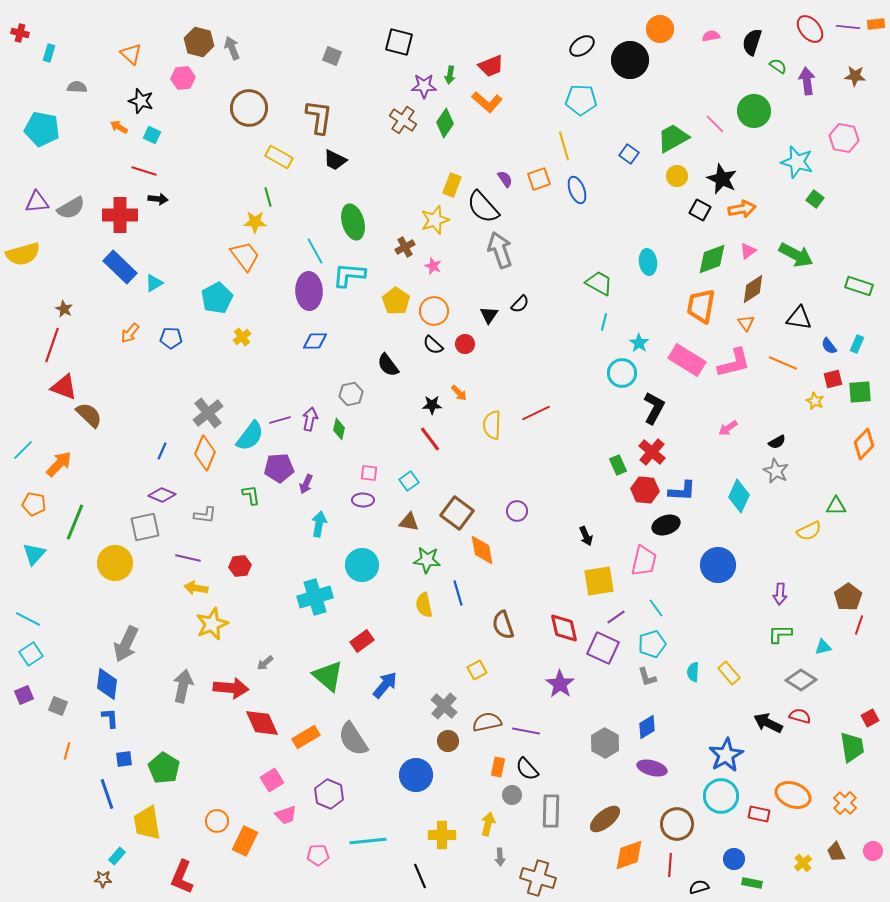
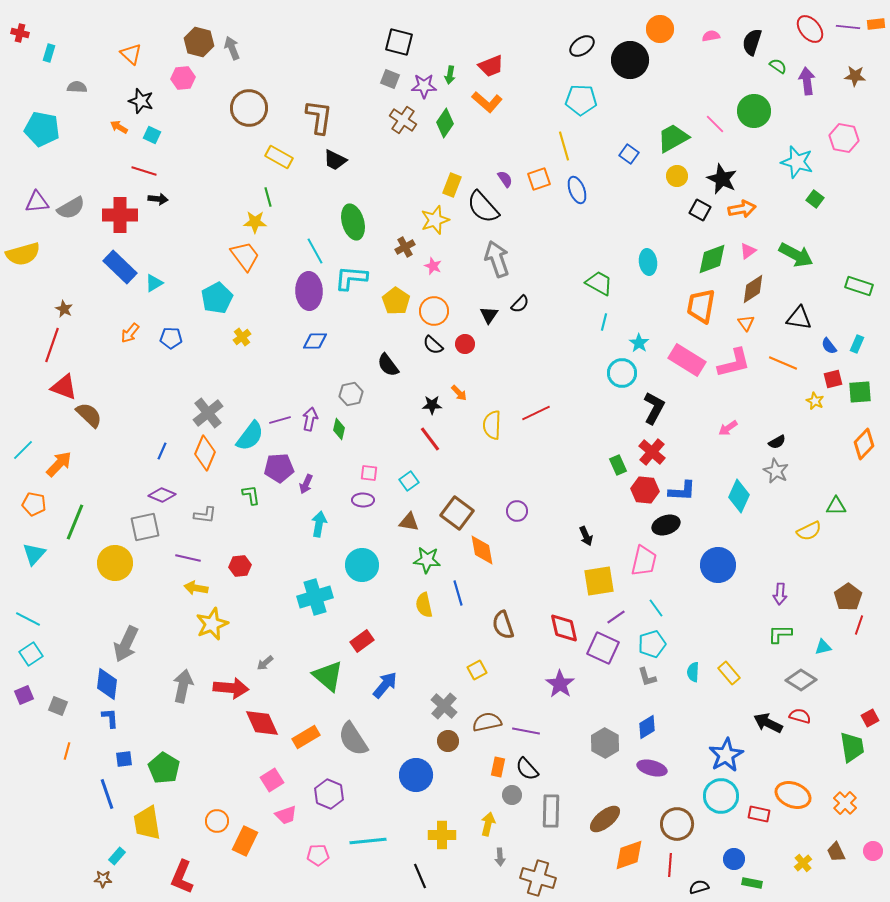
gray square at (332, 56): moved 58 px right, 23 px down
gray arrow at (500, 250): moved 3 px left, 9 px down
cyan L-shape at (349, 275): moved 2 px right, 3 px down
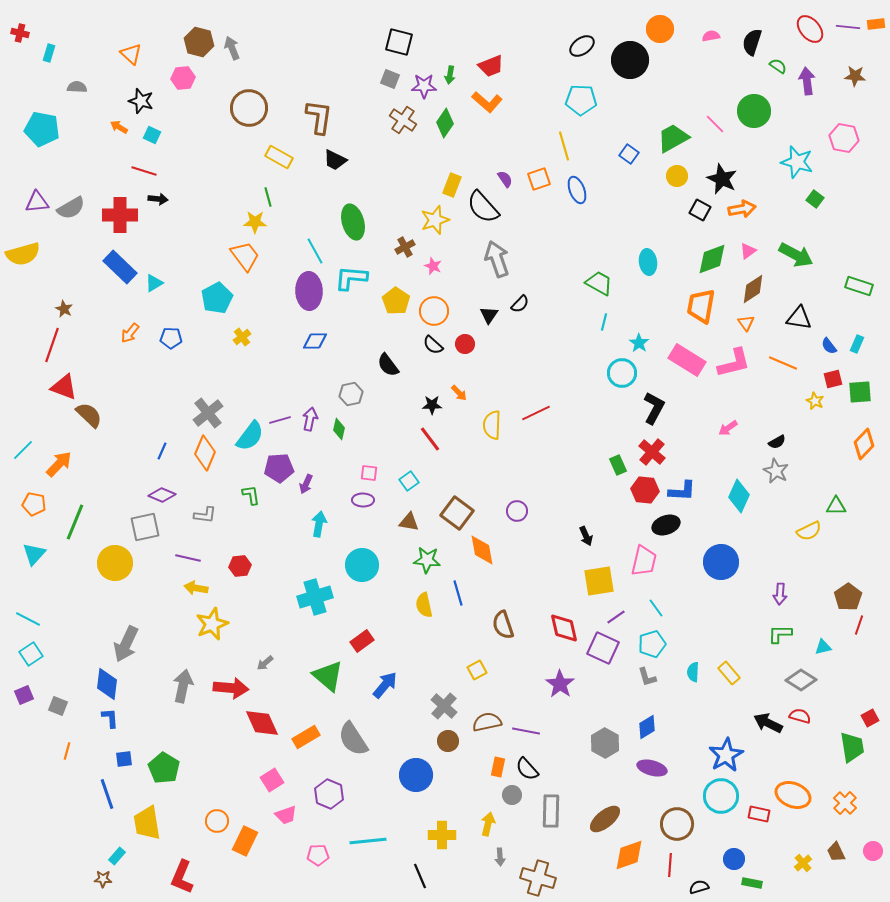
blue circle at (718, 565): moved 3 px right, 3 px up
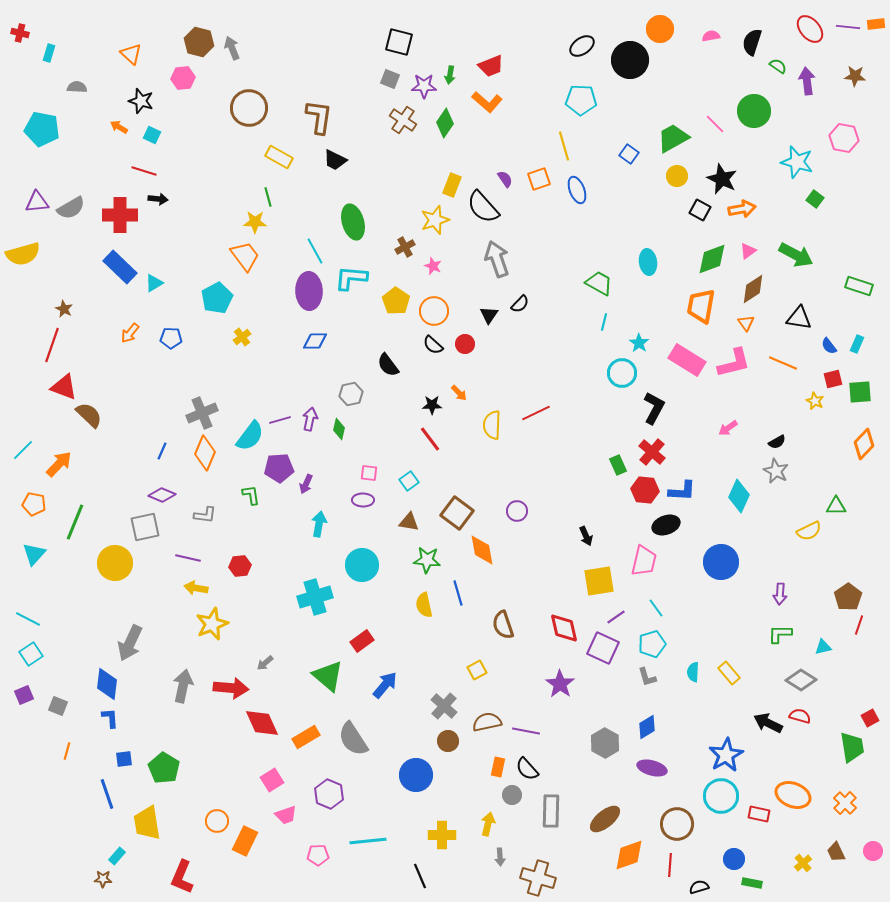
gray cross at (208, 413): moved 6 px left; rotated 16 degrees clockwise
gray arrow at (126, 644): moved 4 px right, 1 px up
